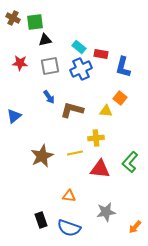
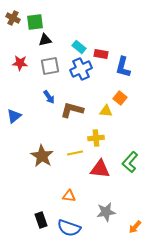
brown star: rotated 15 degrees counterclockwise
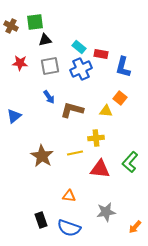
brown cross: moved 2 px left, 8 px down
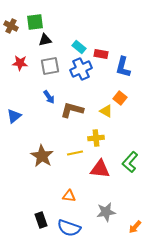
yellow triangle: rotated 24 degrees clockwise
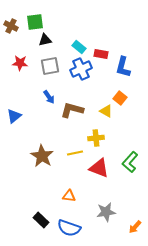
red triangle: moved 1 px left, 1 px up; rotated 15 degrees clockwise
black rectangle: rotated 28 degrees counterclockwise
